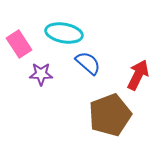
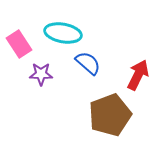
cyan ellipse: moved 1 px left
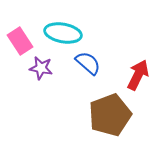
pink rectangle: moved 1 px right, 3 px up
purple star: moved 6 px up; rotated 10 degrees clockwise
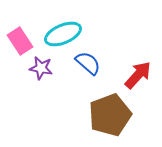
cyan ellipse: moved 1 px down; rotated 33 degrees counterclockwise
red arrow: rotated 16 degrees clockwise
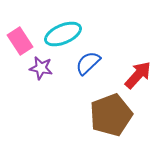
blue semicircle: rotated 84 degrees counterclockwise
brown pentagon: moved 1 px right
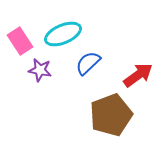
purple star: moved 1 px left, 2 px down
red arrow: rotated 12 degrees clockwise
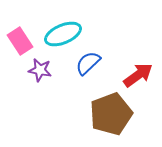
brown pentagon: moved 1 px up
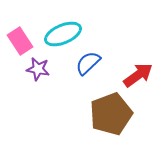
purple star: moved 2 px left, 1 px up
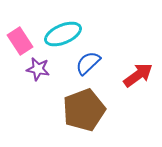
brown pentagon: moved 27 px left, 4 px up
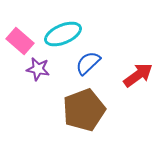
pink rectangle: rotated 16 degrees counterclockwise
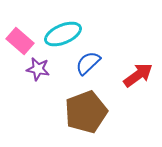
brown pentagon: moved 2 px right, 2 px down
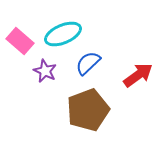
purple star: moved 7 px right, 2 px down; rotated 15 degrees clockwise
brown pentagon: moved 2 px right, 2 px up
